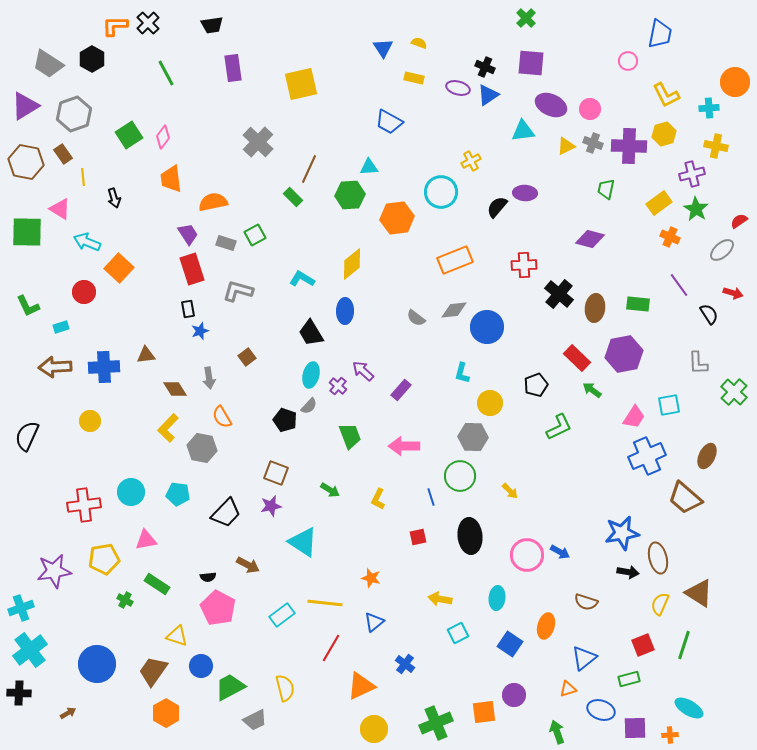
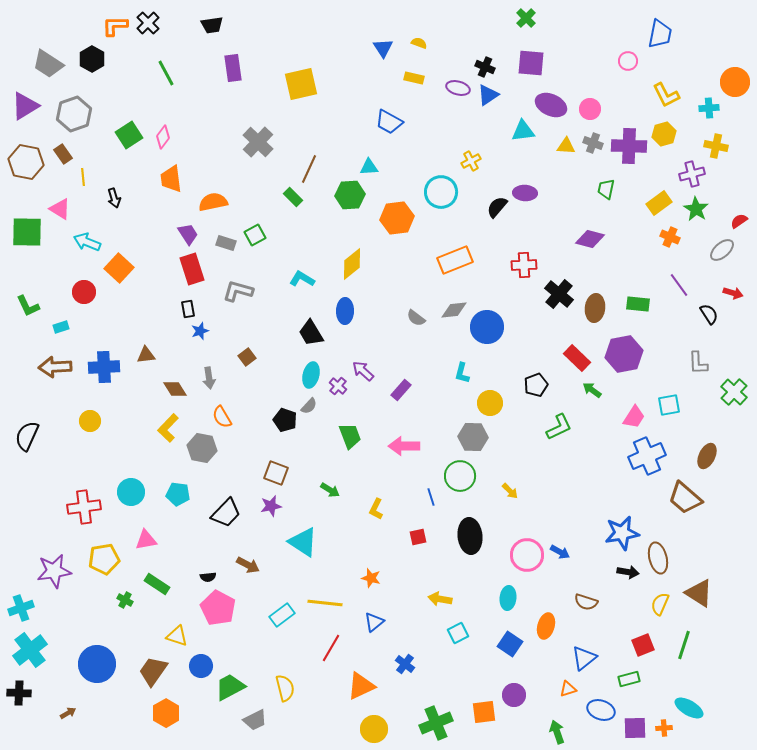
yellow triangle at (566, 146): rotated 30 degrees clockwise
yellow L-shape at (378, 499): moved 2 px left, 10 px down
red cross at (84, 505): moved 2 px down
cyan ellipse at (497, 598): moved 11 px right
orange cross at (670, 735): moved 6 px left, 7 px up
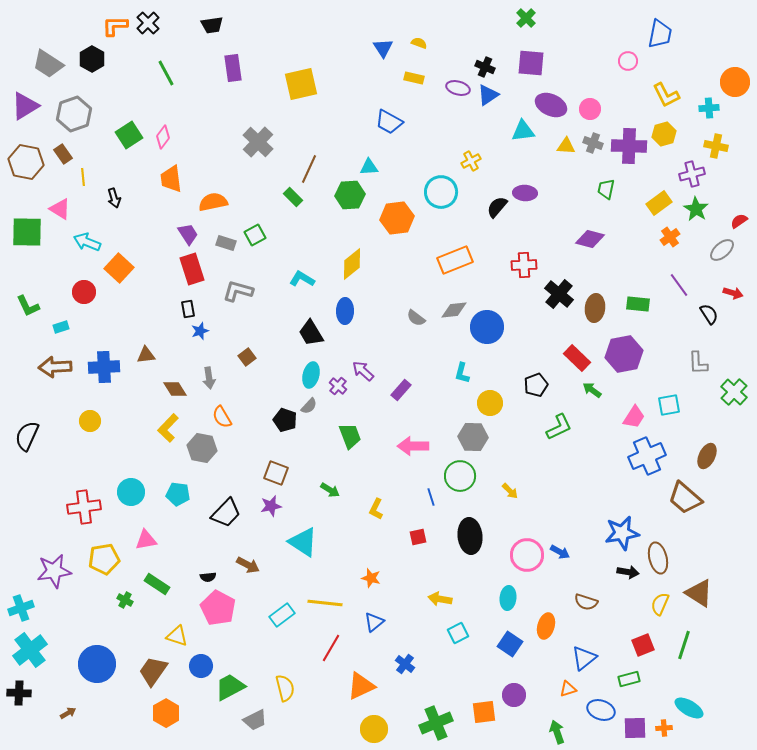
orange cross at (670, 237): rotated 30 degrees clockwise
pink arrow at (404, 446): moved 9 px right
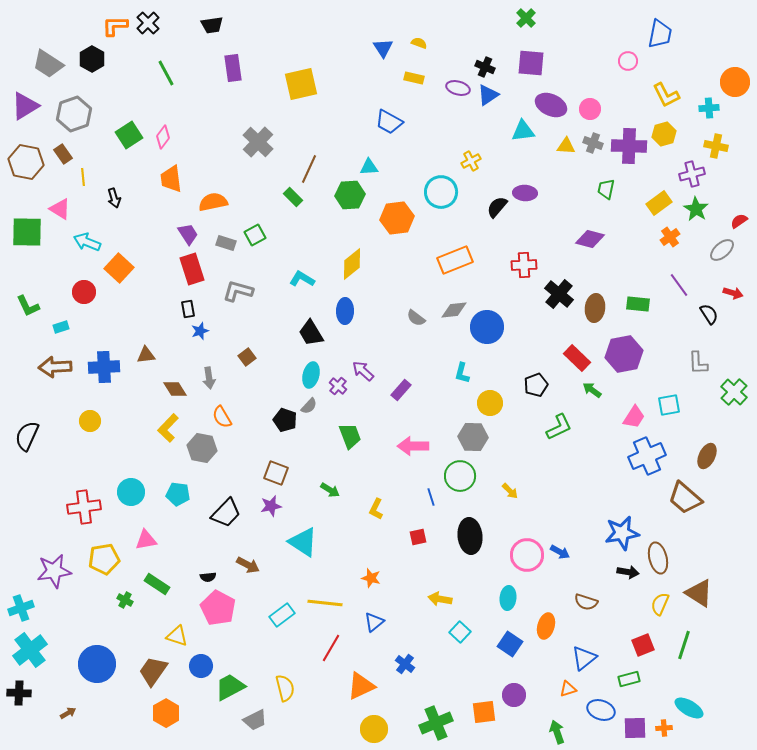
cyan square at (458, 633): moved 2 px right, 1 px up; rotated 20 degrees counterclockwise
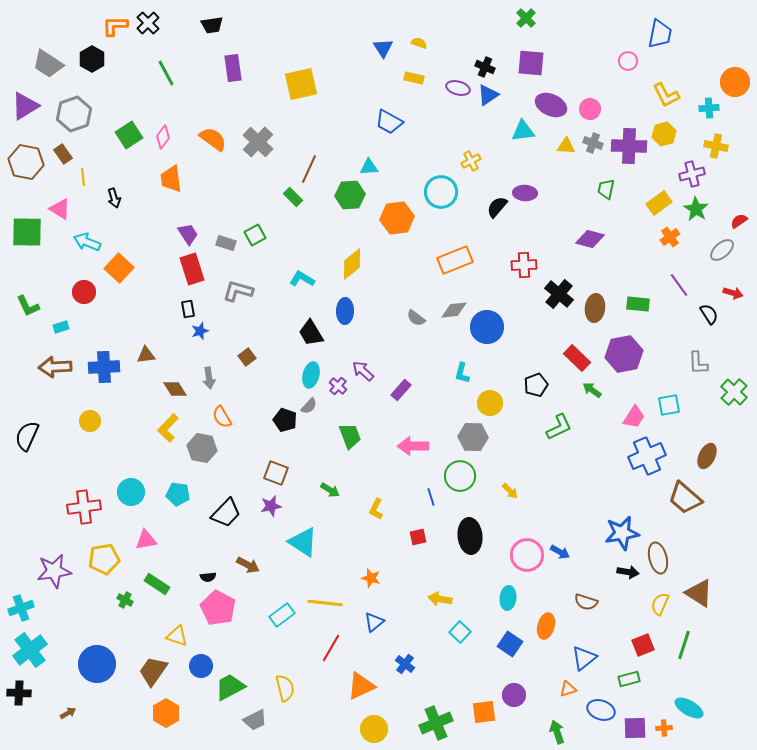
orange semicircle at (213, 202): moved 63 px up; rotated 48 degrees clockwise
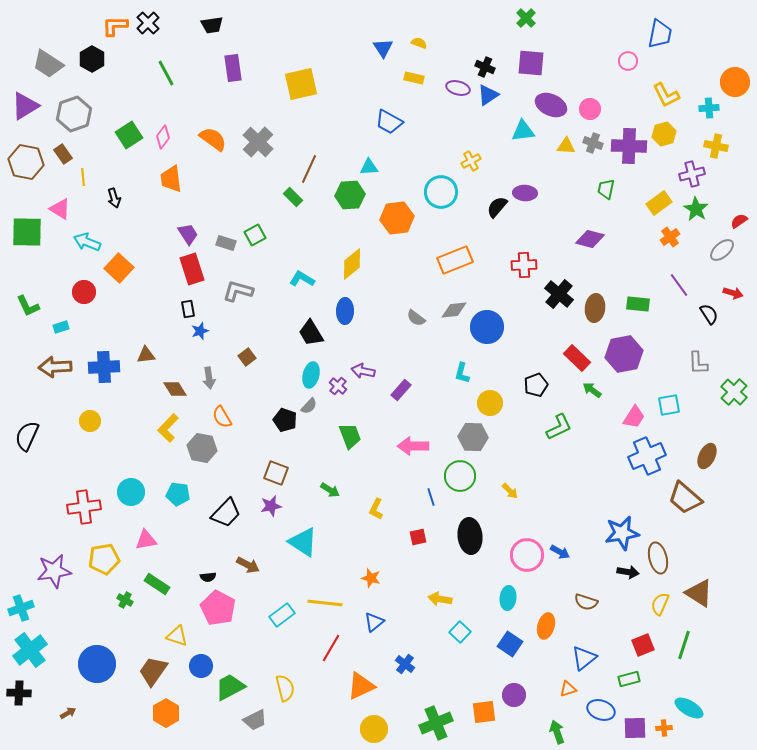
purple arrow at (363, 371): rotated 30 degrees counterclockwise
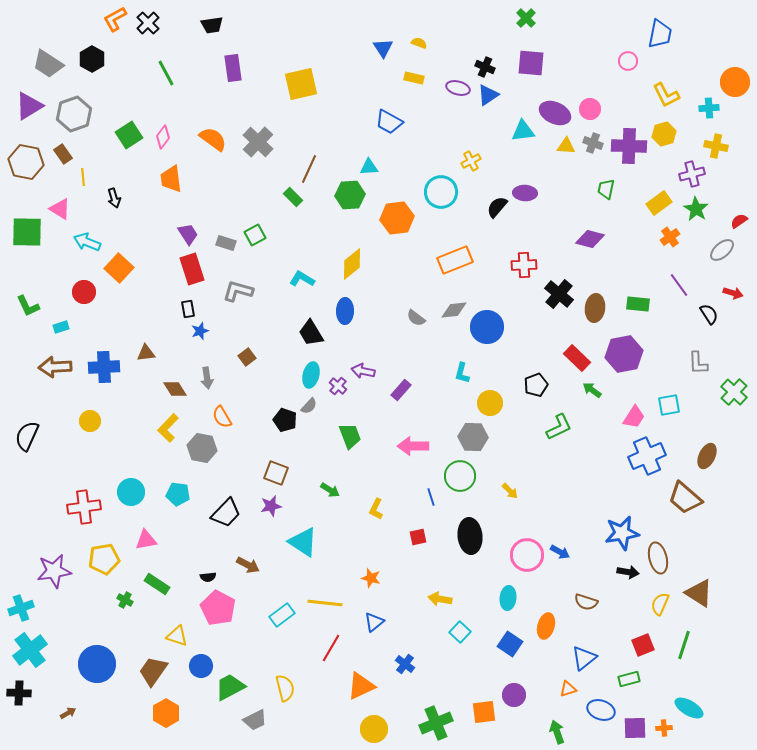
orange L-shape at (115, 26): moved 7 px up; rotated 28 degrees counterclockwise
purple ellipse at (551, 105): moved 4 px right, 8 px down
purple triangle at (25, 106): moved 4 px right
brown triangle at (146, 355): moved 2 px up
gray arrow at (209, 378): moved 2 px left
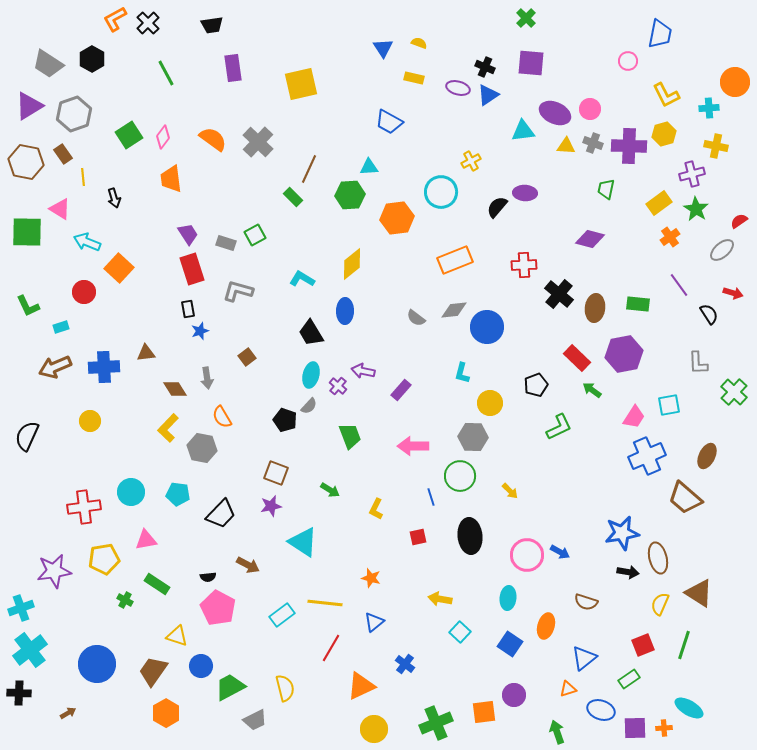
brown arrow at (55, 367): rotated 20 degrees counterclockwise
black trapezoid at (226, 513): moved 5 px left, 1 px down
green rectangle at (629, 679): rotated 20 degrees counterclockwise
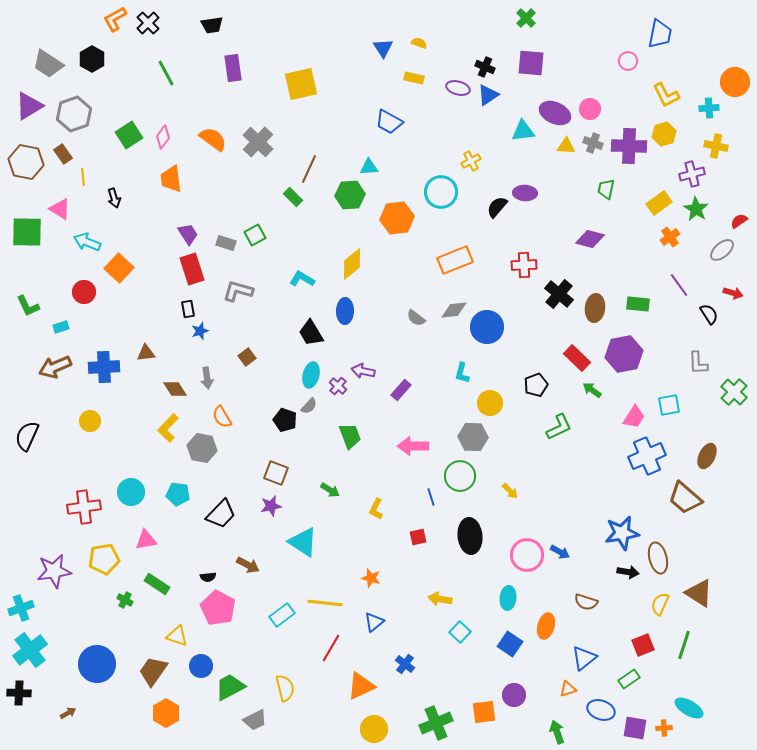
purple square at (635, 728): rotated 10 degrees clockwise
